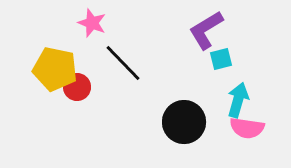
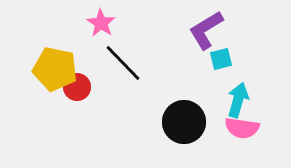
pink star: moved 9 px right; rotated 12 degrees clockwise
pink semicircle: moved 5 px left
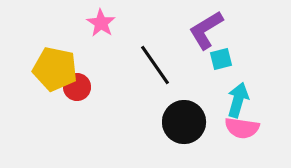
black line: moved 32 px right, 2 px down; rotated 9 degrees clockwise
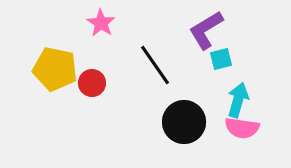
red circle: moved 15 px right, 4 px up
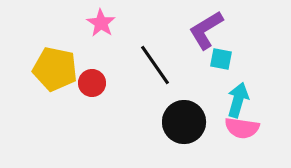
cyan square: rotated 25 degrees clockwise
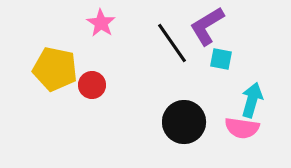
purple L-shape: moved 1 px right, 4 px up
black line: moved 17 px right, 22 px up
red circle: moved 2 px down
cyan arrow: moved 14 px right
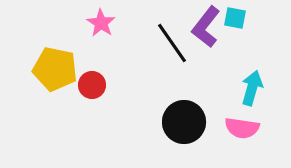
purple L-shape: moved 1 px left, 1 px down; rotated 21 degrees counterclockwise
cyan square: moved 14 px right, 41 px up
cyan arrow: moved 12 px up
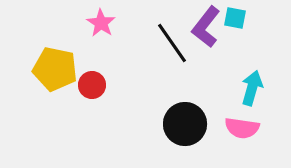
black circle: moved 1 px right, 2 px down
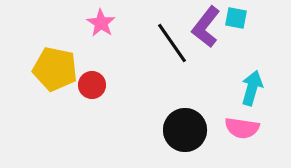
cyan square: moved 1 px right
black circle: moved 6 px down
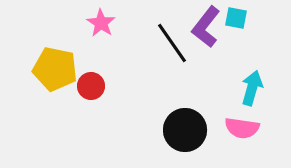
red circle: moved 1 px left, 1 px down
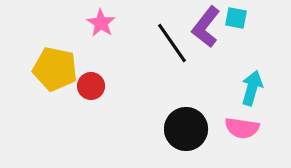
black circle: moved 1 px right, 1 px up
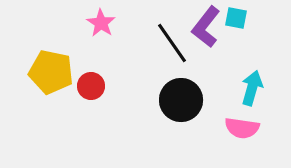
yellow pentagon: moved 4 px left, 3 px down
black circle: moved 5 px left, 29 px up
